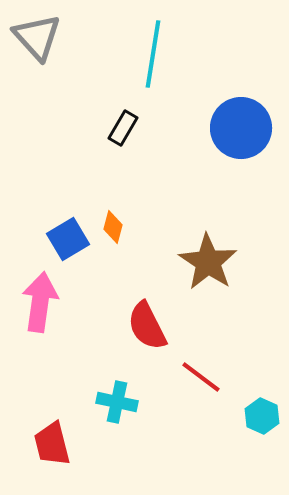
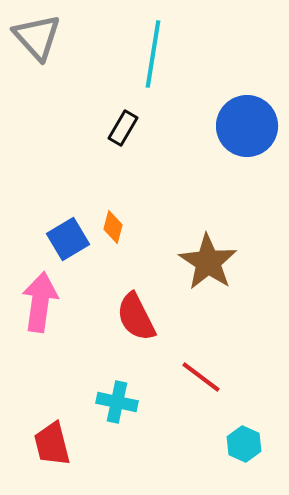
blue circle: moved 6 px right, 2 px up
red semicircle: moved 11 px left, 9 px up
cyan hexagon: moved 18 px left, 28 px down
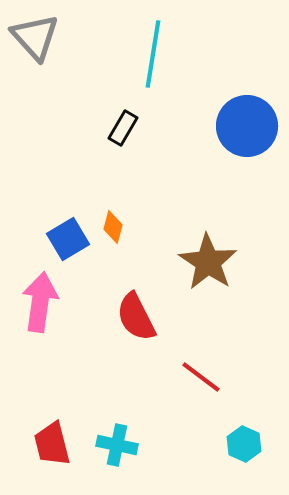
gray triangle: moved 2 px left
cyan cross: moved 43 px down
